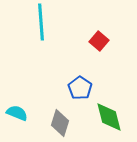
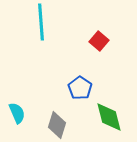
cyan semicircle: rotated 45 degrees clockwise
gray diamond: moved 3 px left, 2 px down
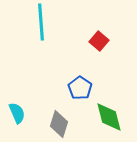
gray diamond: moved 2 px right, 1 px up
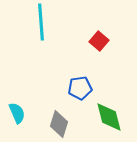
blue pentagon: rotated 30 degrees clockwise
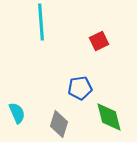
red square: rotated 24 degrees clockwise
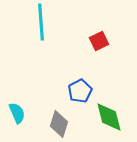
blue pentagon: moved 3 px down; rotated 20 degrees counterclockwise
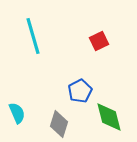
cyan line: moved 8 px left, 14 px down; rotated 12 degrees counterclockwise
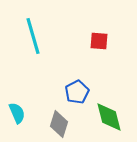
red square: rotated 30 degrees clockwise
blue pentagon: moved 3 px left, 1 px down
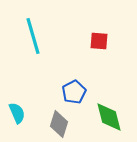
blue pentagon: moved 3 px left
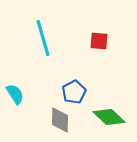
cyan line: moved 10 px right, 2 px down
cyan semicircle: moved 2 px left, 19 px up; rotated 10 degrees counterclockwise
green diamond: rotated 32 degrees counterclockwise
gray diamond: moved 1 px right, 4 px up; rotated 16 degrees counterclockwise
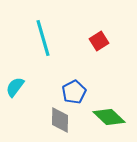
red square: rotated 36 degrees counterclockwise
cyan semicircle: moved 7 px up; rotated 110 degrees counterclockwise
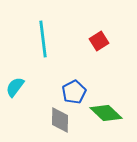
cyan line: moved 1 px down; rotated 9 degrees clockwise
green diamond: moved 3 px left, 4 px up
